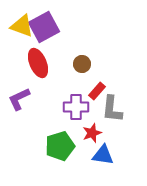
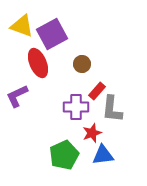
purple square: moved 8 px right, 7 px down
purple L-shape: moved 2 px left, 3 px up
green pentagon: moved 4 px right, 9 px down; rotated 8 degrees counterclockwise
blue triangle: rotated 15 degrees counterclockwise
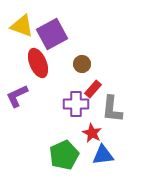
red rectangle: moved 4 px left, 2 px up
purple cross: moved 3 px up
red star: rotated 24 degrees counterclockwise
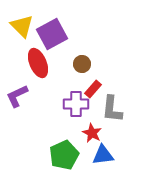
yellow triangle: rotated 25 degrees clockwise
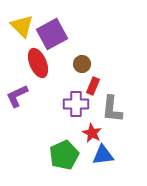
red rectangle: moved 3 px up; rotated 18 degrees counterclockwise
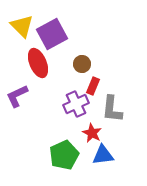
purple cross: rotated 25 degrees counterclockwise
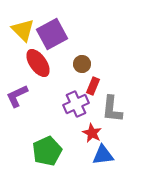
yellow triangle: moved 1 px right, 4 px down
red ellipse: rotated 12 degrees counterclockwise
green pentagon: moved 17 px left, 4 px up
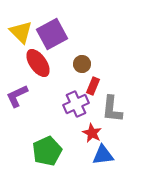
yellow triangle: moved 2 px left, 2 px down
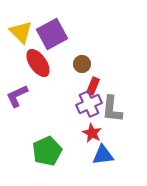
purple cross: moved 13 px right
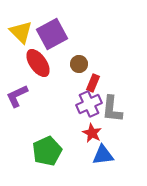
brown circle: moved 3 px left
red rectangle: moved 3 px up
